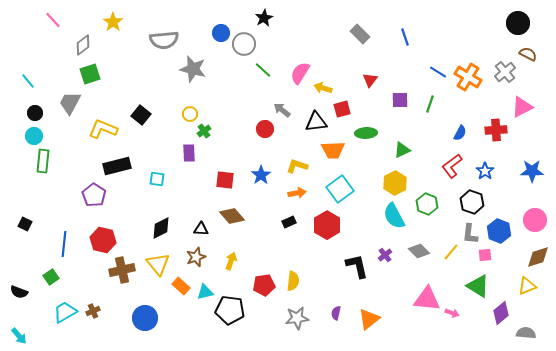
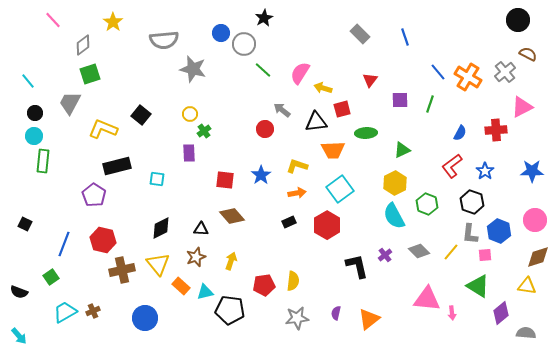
black circle at (518, 23): moved 3 px up
blue line at (438, 72): rotated 18 degrees clockwise
blue line at (64, 244): rotated 15 degrees clockwise
yellow triangle at (527, 286): rotated 30 degrees clockwise
pink arrow at (452, 313): rotated 64 degrees clockwise
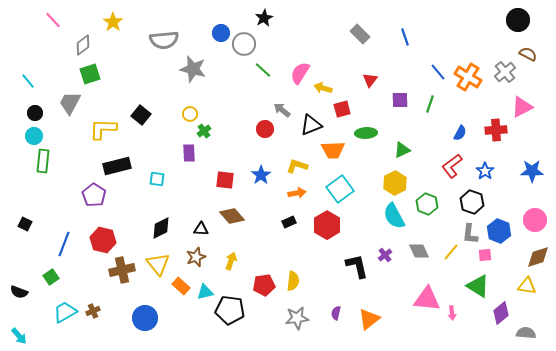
black triangle at (316, 122): moved 5 px left, 3 px down; rotated 15 degrees counterclockwise
yellow L-shape at (103, 129): rotated 20 degrees counterclockwise
gray diamond at (419, 251): rotated 20 degrees clockwise
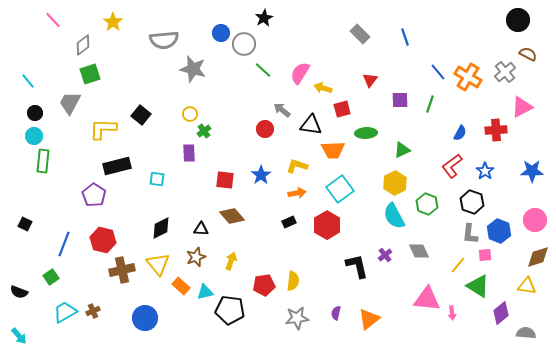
black triangle at (311, 125): rotated 30 degrees clockwise
yellow line at (451, 252): moved 7 px right, 13 px down
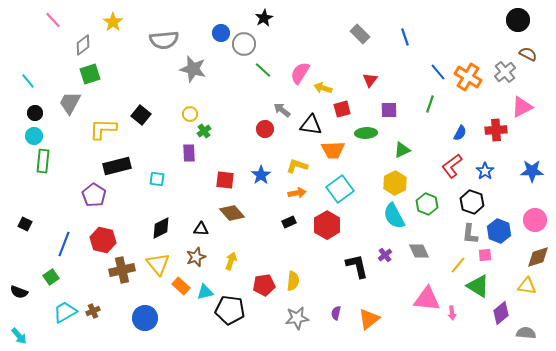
purple square at (400, 100): moved 11 px left, 10 px down
brown diamond at (232, 216): moved 3 px up
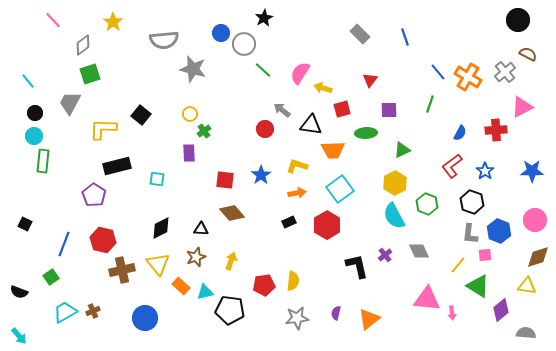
purple diamond at (501, 313): moved 3 px up
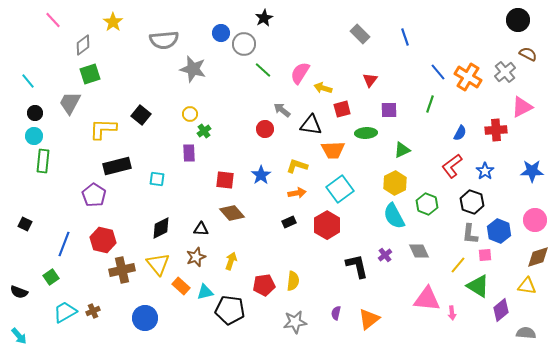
gray star at (297, 318): moved 2 px left, 4 px down
